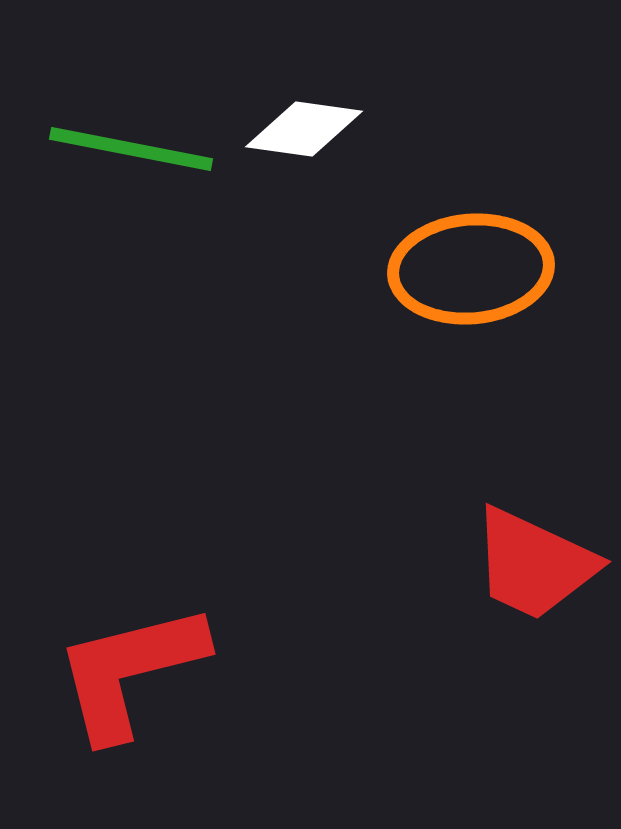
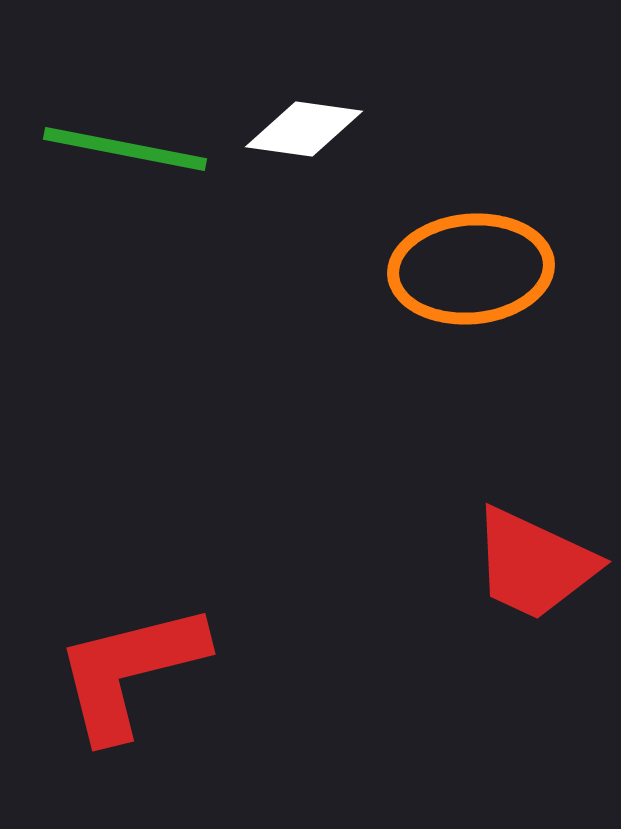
green line: moved 6 px left
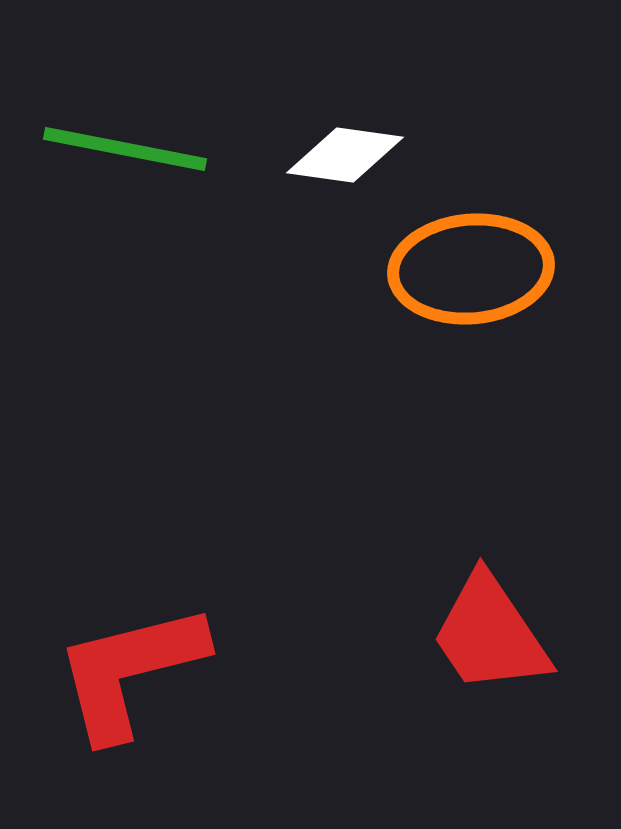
white diamond: moved 41 px right, 26 px down
red trapezoid: moved 44 px left, 70 px down; rotated 31 degrees clockwise
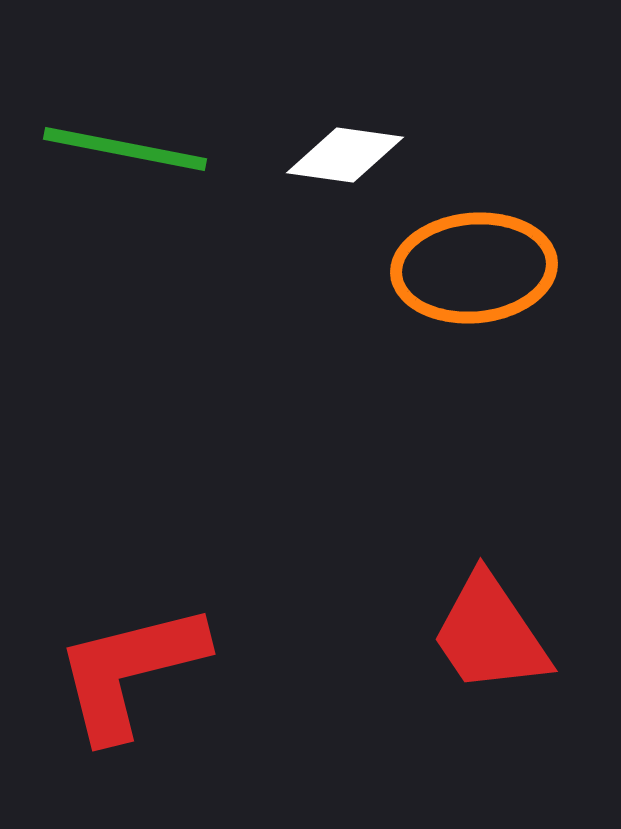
orange ellipse: moved 3 px right, 1 px up
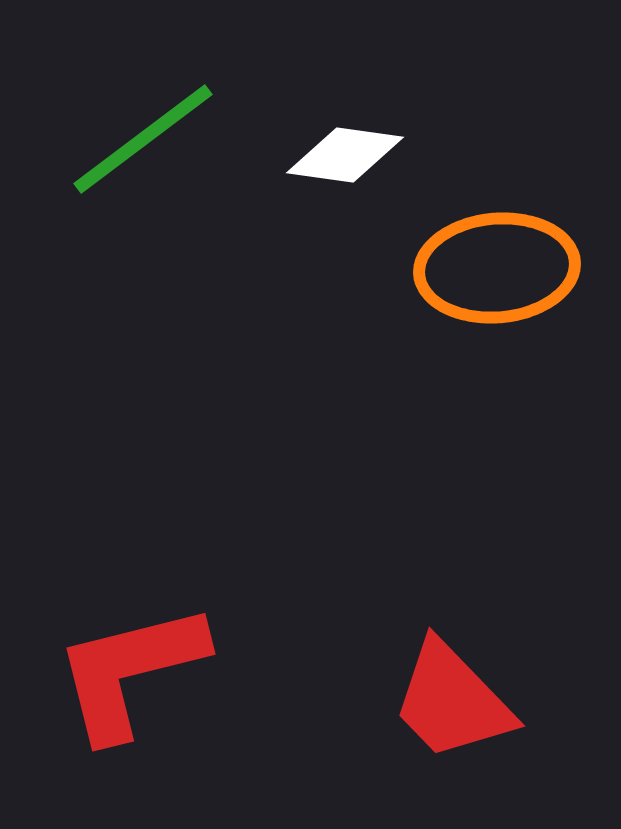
green line: moved 18 px right, 10 px up; rotated 48 degrees counterclockwise
orange ellipse: moved 23 px right
red trapezoid: moved 38 px left, 67 px down; rotated 10 degrees counterclockwise
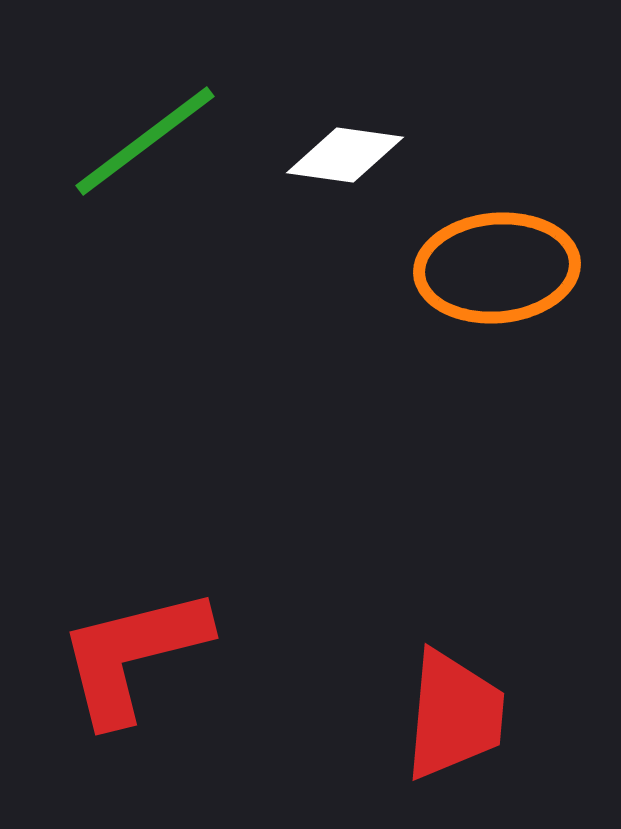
green line: moved 2 px right, 2 px down
red L-shape: moved 3 px right, 16 px up
red trapezoid: moved 2 px right, 14 px down; rotated 131 degrees counterclockwise
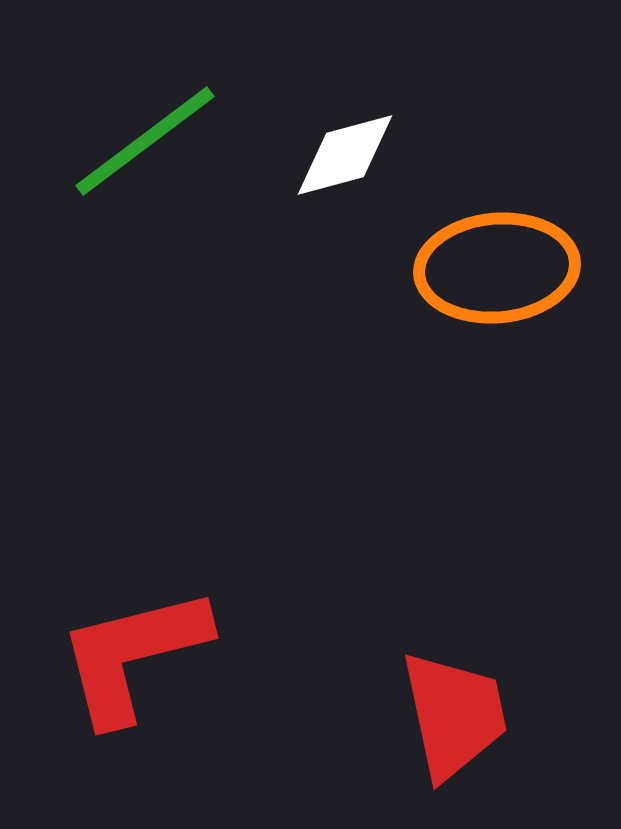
white diamond: rotated 23 degrees counterclockwise
red trapezoid: rotated 17 degrees counterclockwise
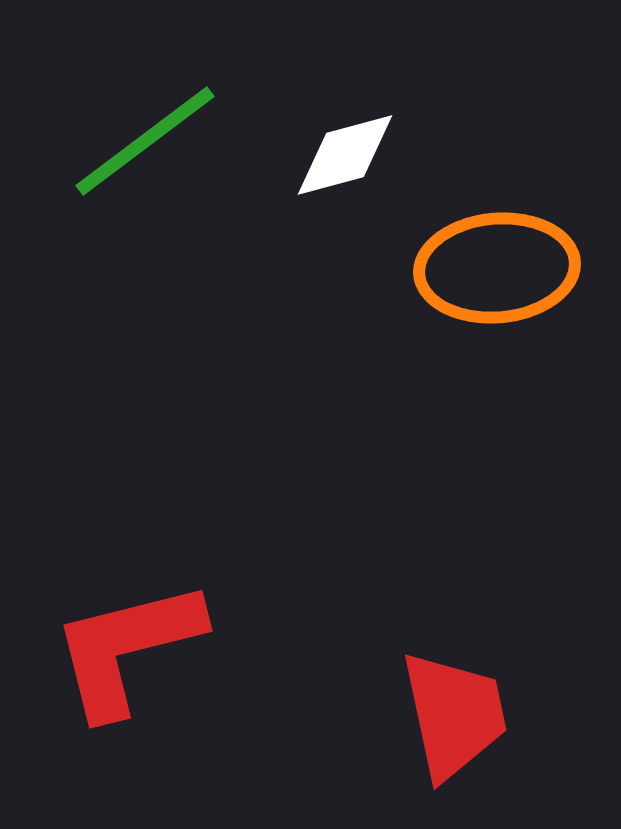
red L-shape: moved 6 px left, 7 px up
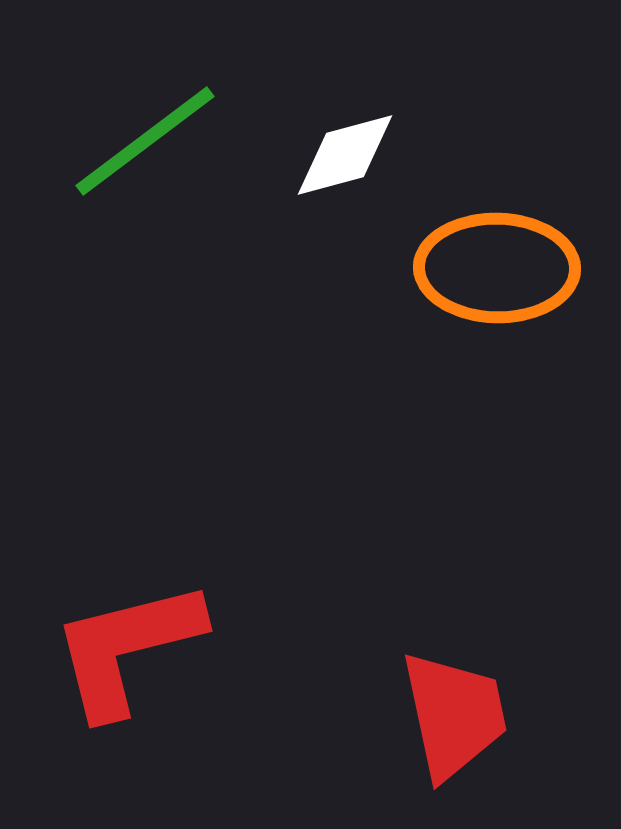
orange ellipse: rotated 6 degrees clockwise
